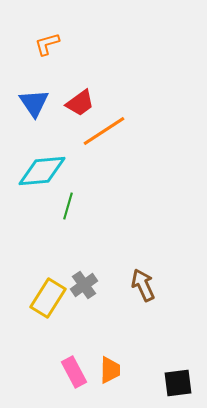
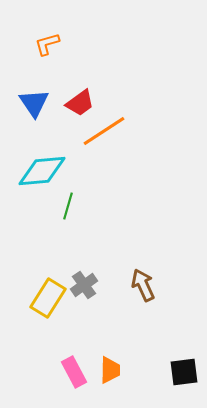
black square: moved 6 px right, 11 px up
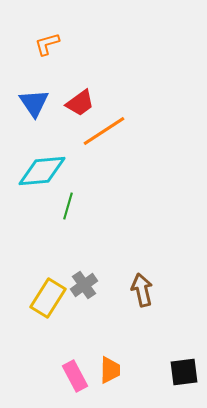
brown arrow: moved 1 px left, 5 px down; rotated 12 degrees clockwise
pink rectangle: moved 1 px right, 4 px down
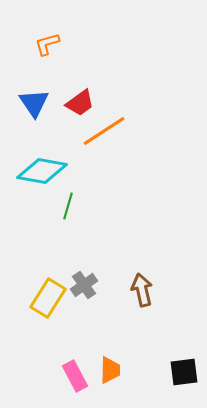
cyan diamond: rotated 15 degrees clockwise
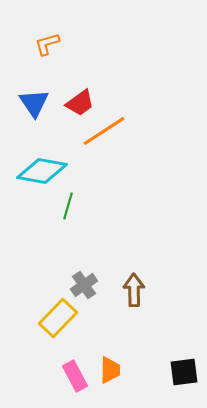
brown arrow: moved 8 px left; rotated 12 degrees clockwise
yellow rectangle: moved 10 px right, 20 px down; rotated 12 degrees clockwise
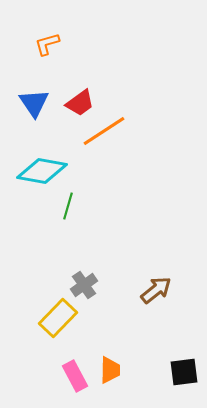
brown arrow: moved 22 px right; rotated 52 degrees clockwise
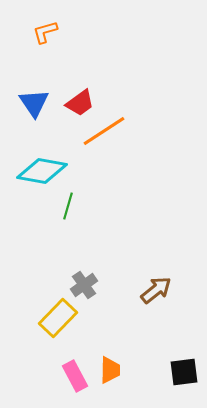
orange L-shape: moved 2 px left, 12 px up
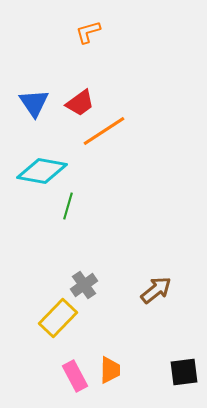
orange L-shape: moved 43 px right
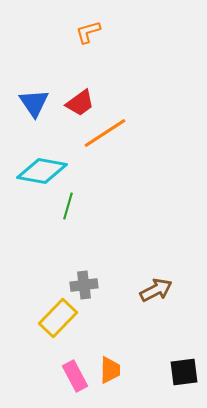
orange line: moved 1 px right, 2 px down
gray cross: rotated 28 degrees clockwise
brown arrow: rotated 12 degrees clockwise
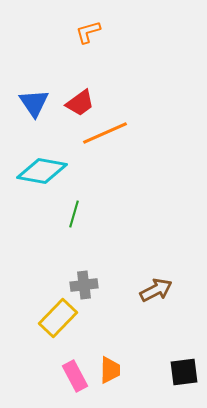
orange line: rotated 9 degrees clockwise
green line: moved 6 px right, 8 px down
